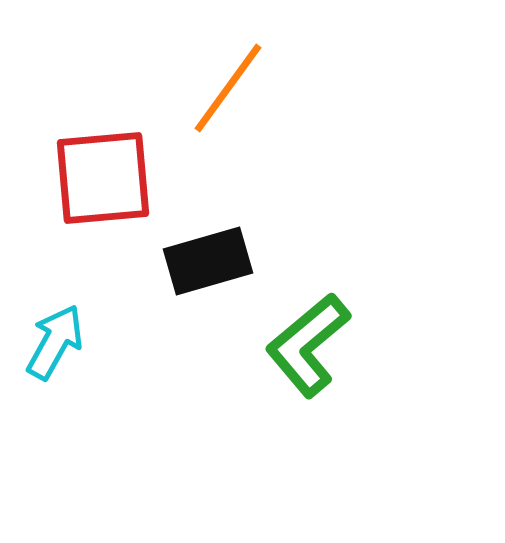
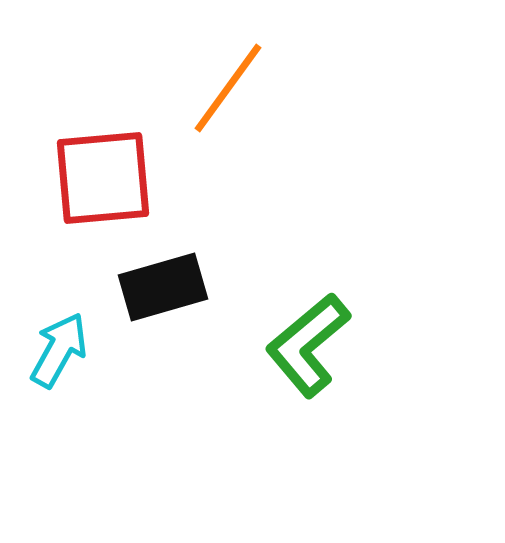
black rectangle: moved 45 px left, 26 px down
cyan arrow: moved 4 px right, 8 px down
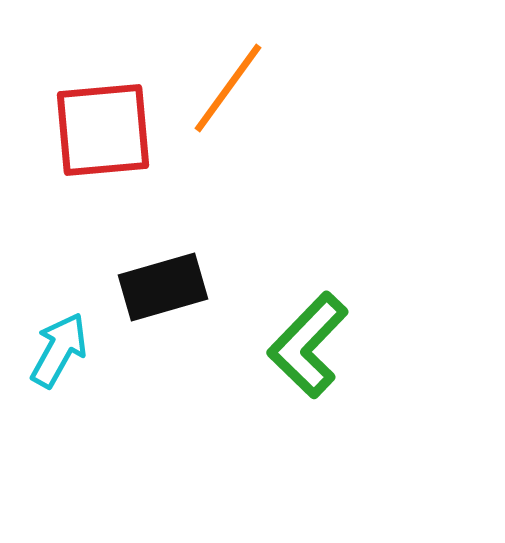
red square: moved 48 px up
green L-shape: rotated 6 degrees counterclockwise
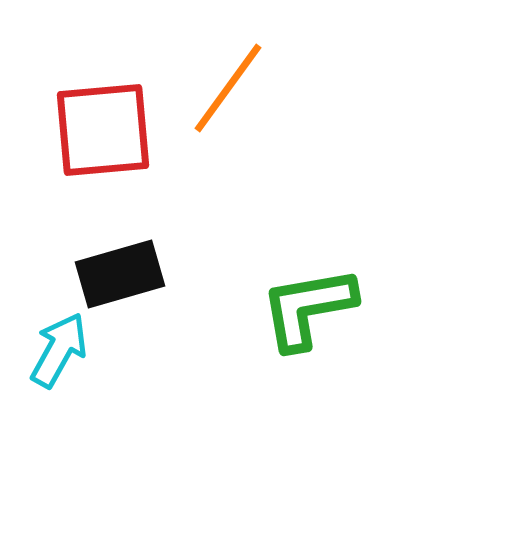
black rectangle: moved 43 px left, 13 px up
green L-shape: moved 37 px up; rotated 36 degrees clockwise
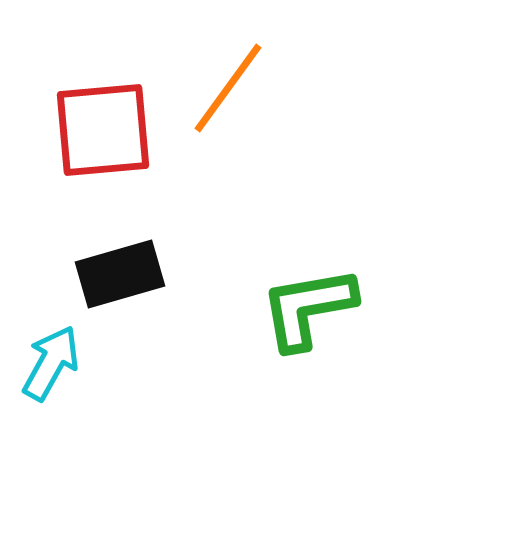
cyan arrow: moved 8 px left, 13 px down
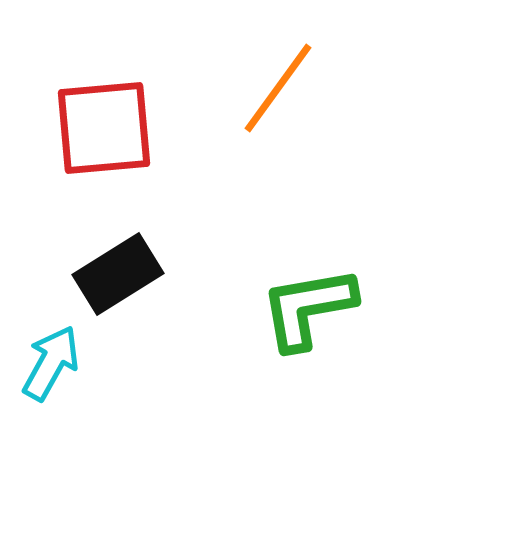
orange line: moved 50 px right
red square: moved 1 px right, 2 px up
black rectangle: moved 2 px left; rotated 16 degrees counterclockwise
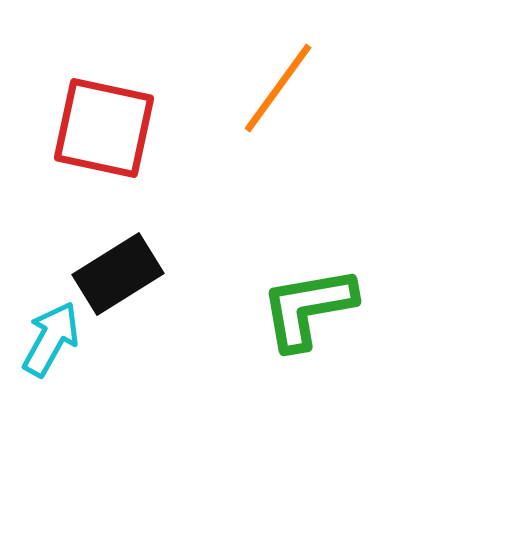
red square: rotated 17 degrees clockwise
cyan arrow: moved 24 px up
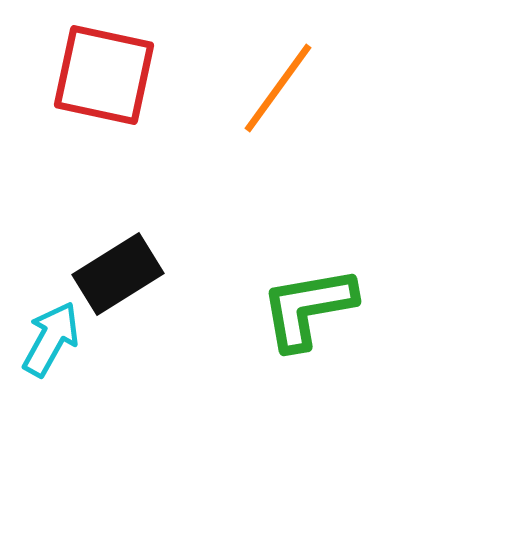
red square: moved 53 px up
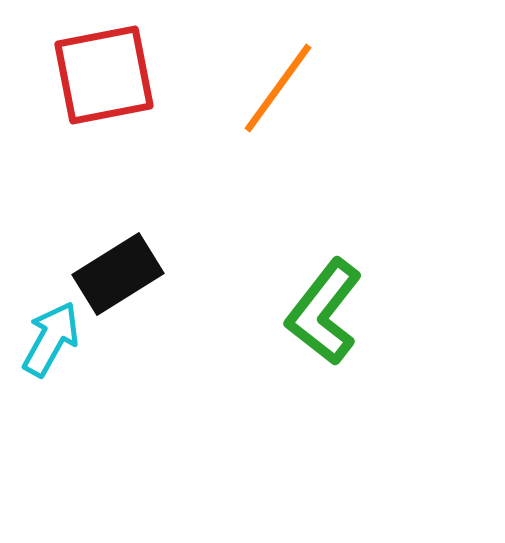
red square: rotated 23 degrees counterclockwise
green L-shape: moved 16 px right, 4 px down; rotated 42 degrees counterclockwise
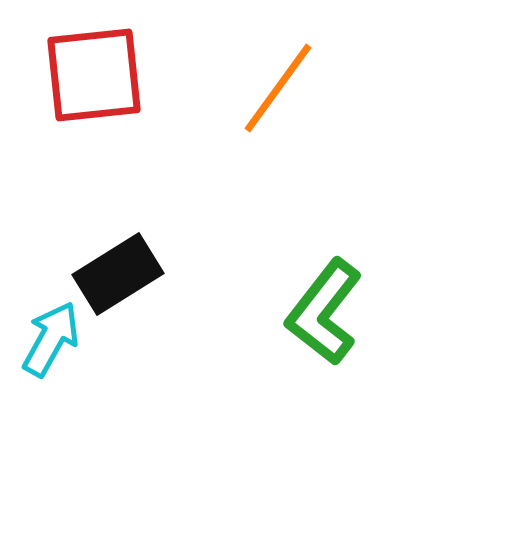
red square: moved 10 px left; rotated 5 degrees clockwise
